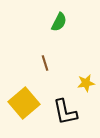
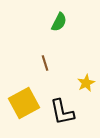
yellow star: rotated 18 degrees counterclockwise
yellow square: rotated 12 degrees clockwise
black L-shape: moved 3 px left
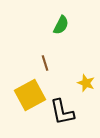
green semicircle: moved 2 px right, 3 px down
yellow star: rotated 24 degrees counterclockwise
yellow square: moved 6 px right, 8 px up
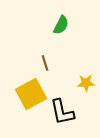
yellow star: rotated 24 degrees counterclockwise
yellow square: moved 1 px right, 1 px up
